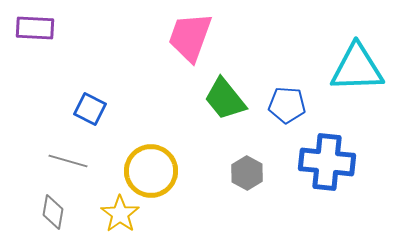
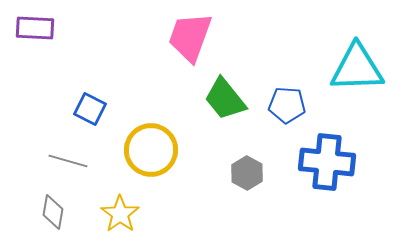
yellow circle: moved 21 px up
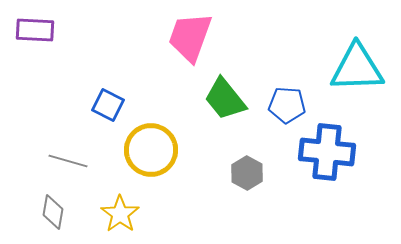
purple rectangle: moved 2 px down
blue square: moved 18 px right, 4 px up
blue cross: moved 10 px up
